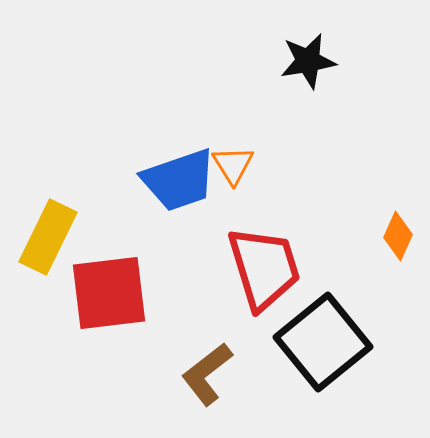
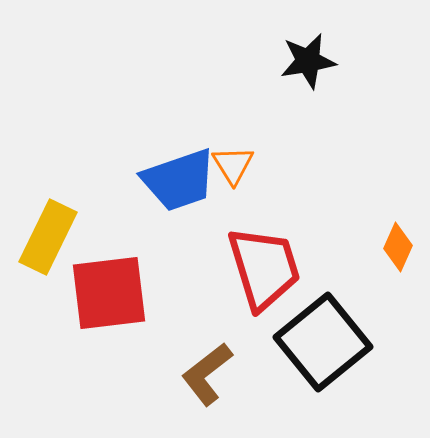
orange diamond: moved 11 px down
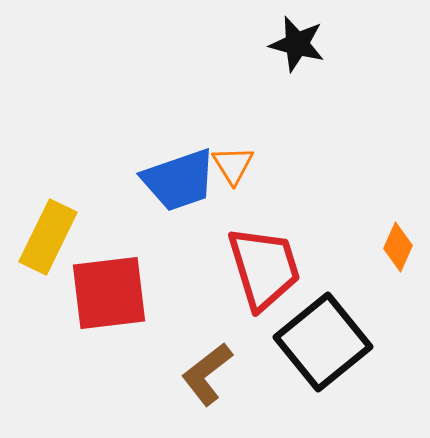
black star: moved 11 px left, 17 px up; rotated 24 degrees clockwise
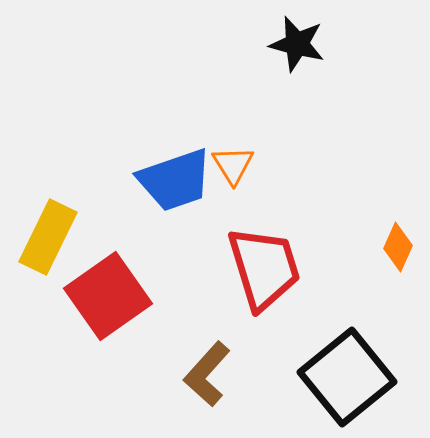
blue trapezoid: moved 4 px left
red square: moved 1 px left, 3 px down; rotated 28 degrees counterclockwise
black square: moved 24 px right, 35 px down
brown L-shape: rotated 10 degrees counterclockwise
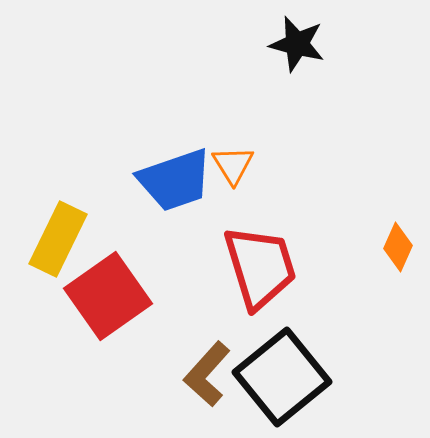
yellow rectangle: moved 10 px right, 2 px down
red trapezoid: moved 4 px left, 1 px up
black square: moved 65 px left
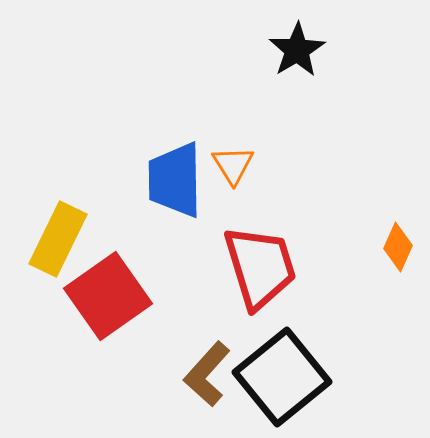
black star: moved 6 px down; rotated 26 degrees clockwise
blue trapezoid: rotated 108 degrees clockwise
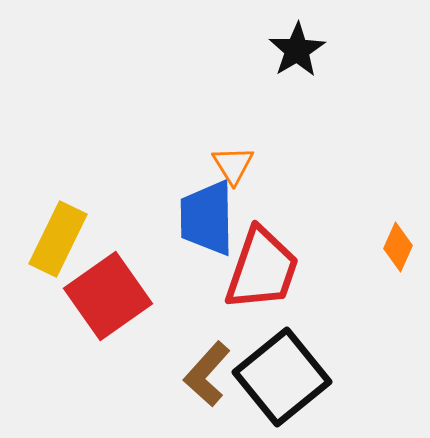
blue trapezoid: moved 32 px right, 38 px down
red trapezoid: moved 2 px right, 2 px down; rotated 36 degrees clockwise
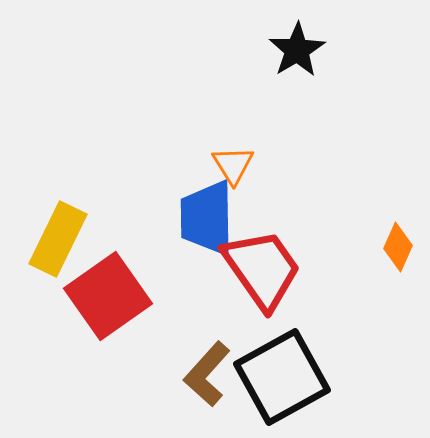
red trapezoid: rotated 54 degrees counterclockwise
black square: rotated 10 degrees clockwise
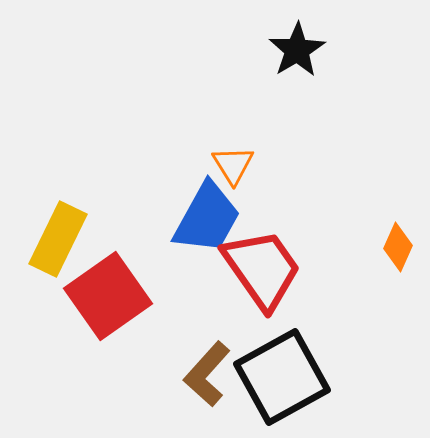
blue trapezoid: rotated 150 degrees counterclockwise
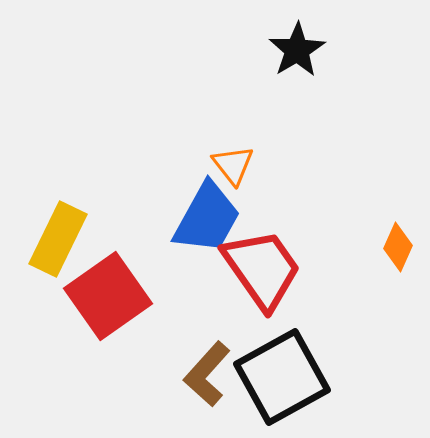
orange triangle: rotated 6 degrees counterclockwise
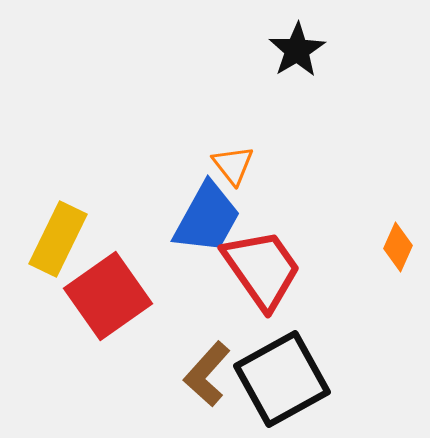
black square: moved 2 px down
